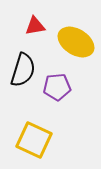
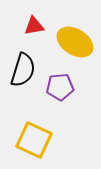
red triangle: moved 1 px left
yellow ellipse: moved 1 px left
purple pentagon: moved 3 px right
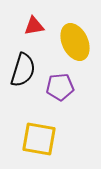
yellow ellipse: rotated 33 degrees clockwise
yellow square: moved 5 px right, 1 px up; rotated 15 degrees counterclockwise
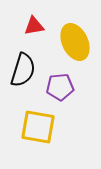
yellow square: moved 1 px left, 12 px up
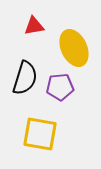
yellow ellipse: moved 1 px left, 6 px down
black semicircle: moved 2 px right, 8 px down
yellow square: moved 2 px right, 7 px down
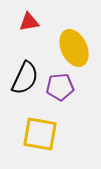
red triangle: moved 5 px left, 4 px up
black semicircle: rotated 8 degrees clockwise
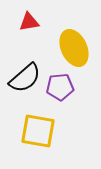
black semicircle: rotated 24 degrees clockwise
yellow square: moved 2 px left, 3 px up
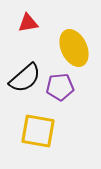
red triangle: moved 1 px left, 1 px down
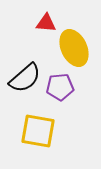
red triangle: moved 18 px right; rotated 15 degrees clockwise
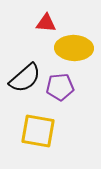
yellow ellipse: rotated 63 degrees counterclockwise
